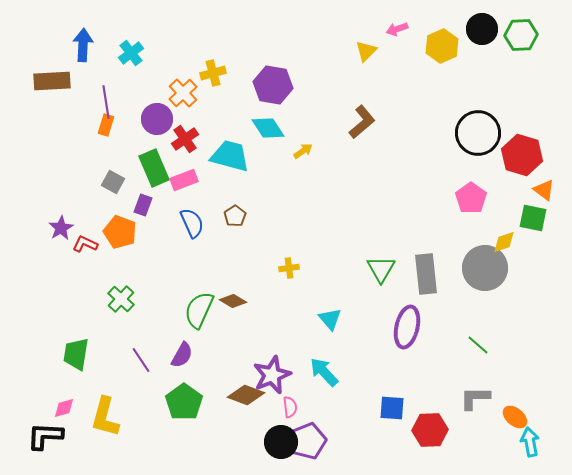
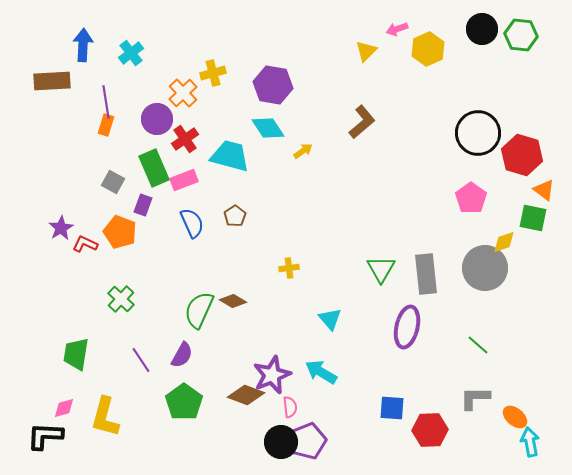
green hexagon at (521, 35): rotated 8 degrees clockwise
yellow hexagon at (442, 46): moved 14 px left, 3 px down
cyan arrow at (324, 372): moved 3 px left; rotated 16 degrees counterclockwise
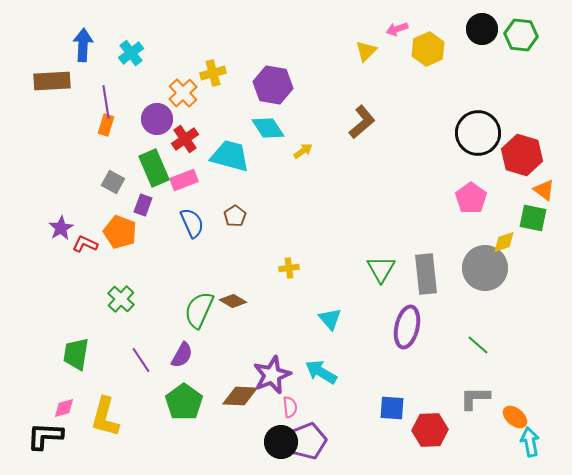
brown diamond at (246, 395): moved 6 px left, 1 px down; rotated 18 degrees counterclockwise
